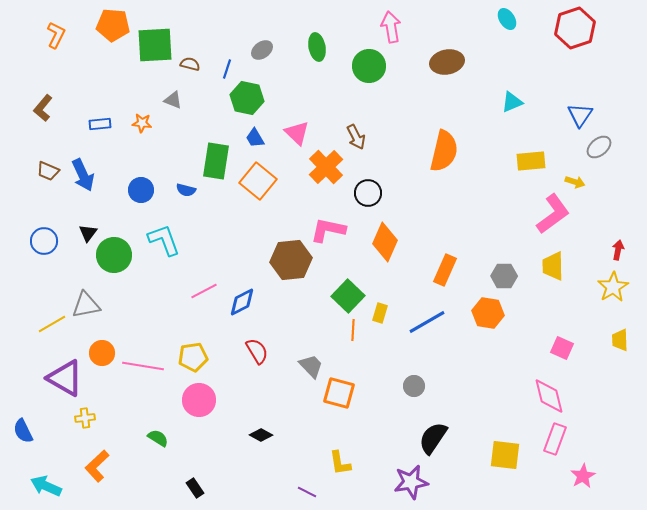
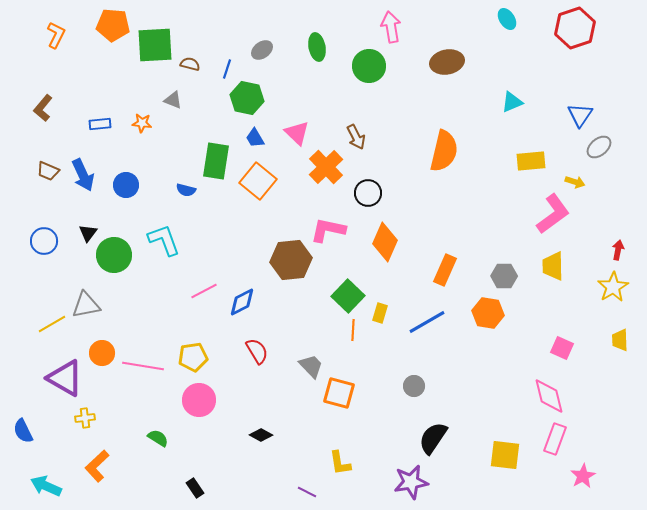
blue circle at (141, 190): moved 15 px left, 5 px up
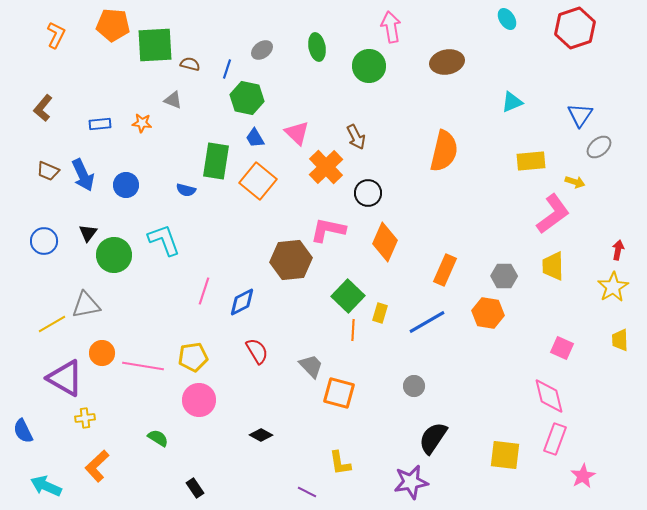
pink line at (204, 291): rotated 44 degrees counterclockwise
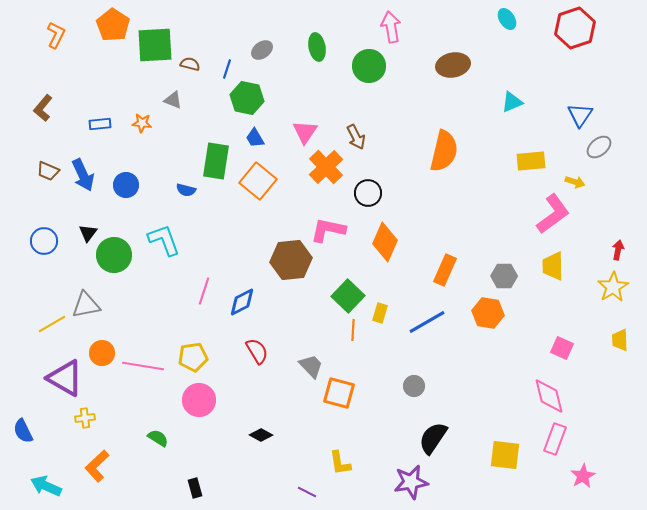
orange pentagon at (113, 25): rotated 28 degrees clockwise
brown ellipse at (447, 62): moved 6 px right, 3 px down
pink triangle at (297, 133): moved 8 px right, 1 px up; rotated 20 degrees clockwise
black rectangle at (195, 488): rotated 18 degrees clockwise
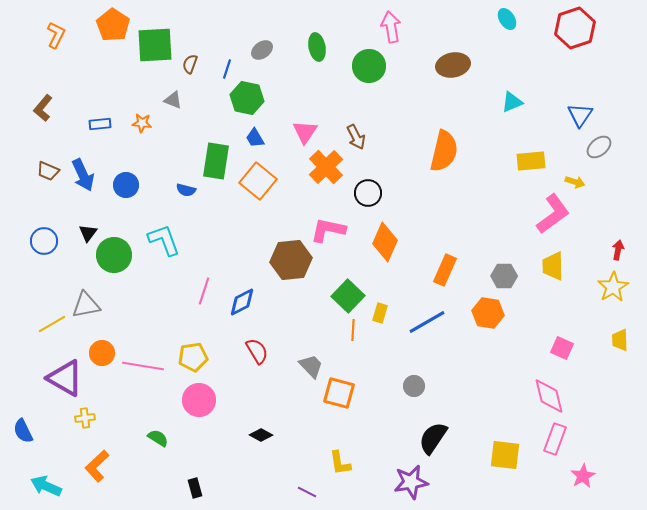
brown semicircle at (190, 64): rotated 84 degrees counterclockwise
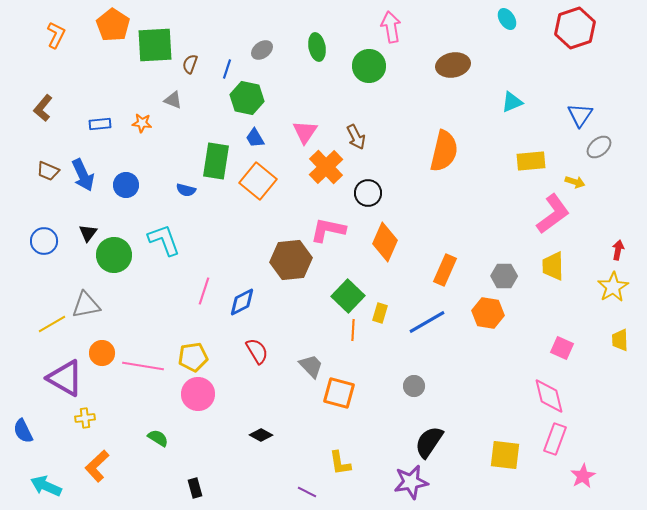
pink circle at (199, 400): moved 1 px left, 6 px up
black semicircle at (433, 438): moved 4 px left, 4 px down
